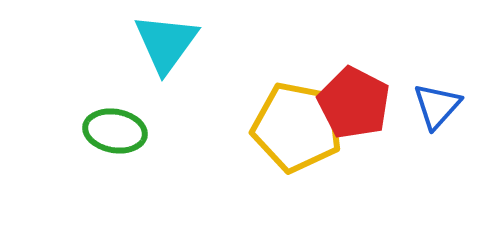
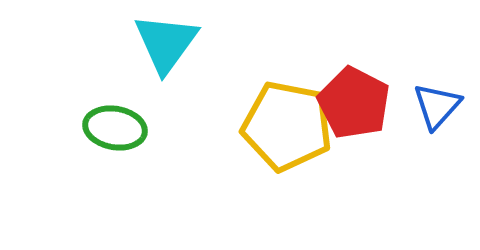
yellow pentagon: moved 10 px left, 1 px up
green ellipse: moved 3 px up
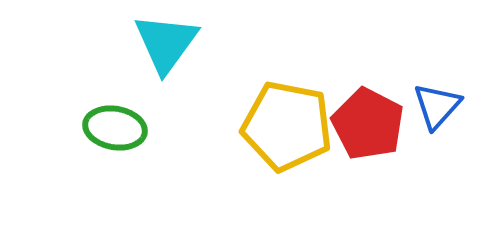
red pentagon: moved 14 px right, 21 px down
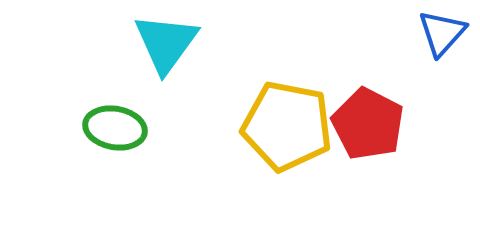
blue triangle: moved 5 px right, 73 px up
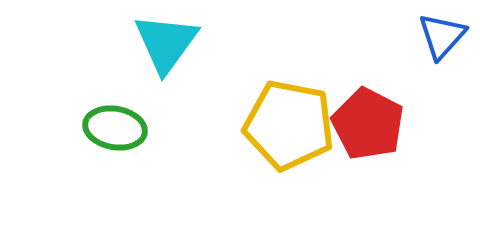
blue triangle: moved 3 px down
yellow pentagon: moved 2 px right, 1 px up
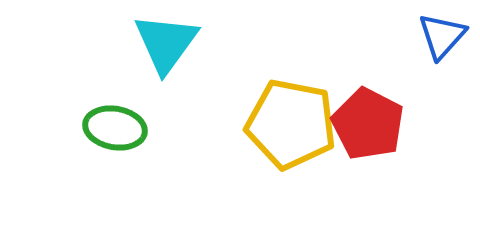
yellow pentagon: moved 2 px right, 1 px up
